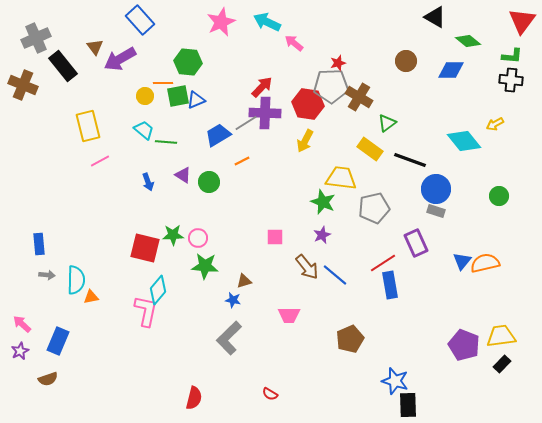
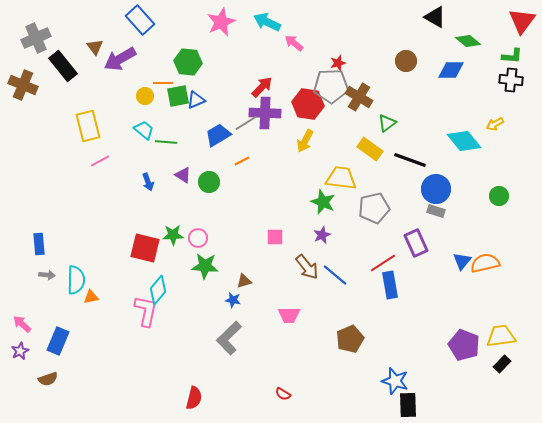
red semicircle at (270, 394): moved 13 px right
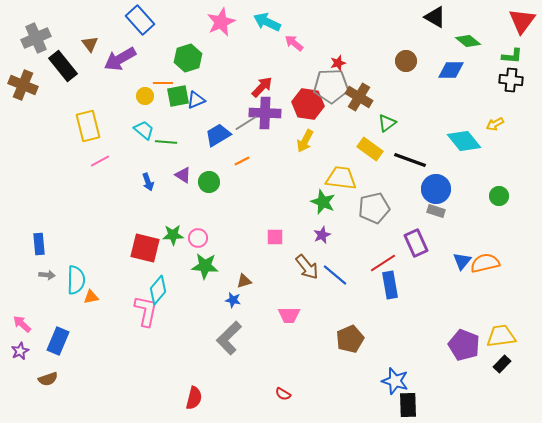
brown triangle at (95, 47): moved 5 px left, 3 px up
green hexagon at (188, 62): moved 4 px up; rotated 24 degrees counterclockwise
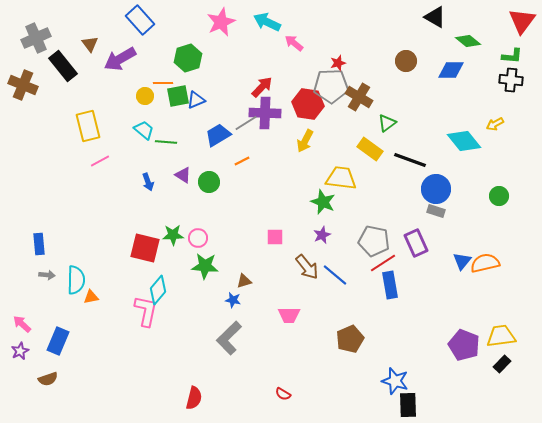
gray pentagon at (374, 208): moved 33 px down; rotated 24 degrees clockwise
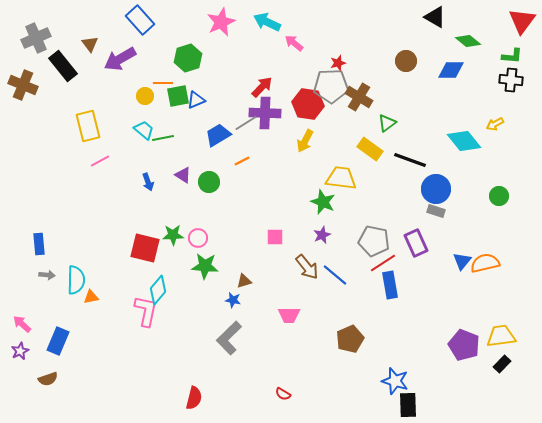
green line at (166, 142): moved 3 px left, 4 px up; rotated 15 degrees counterclockwise
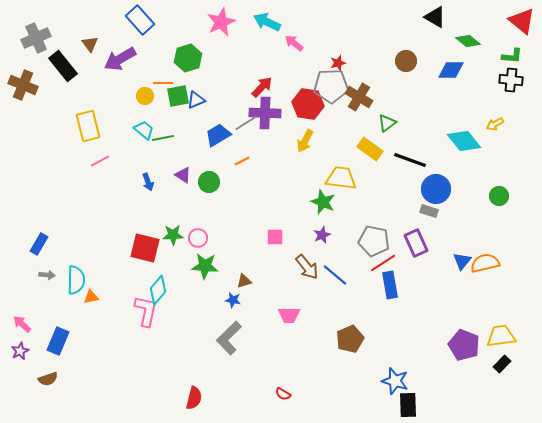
red triangle at (522, 21): rotated 28 degrees counterclockwise
gray rectangle at (436, 211): moved 7 px left
blue rectangle at (39, 244): rotated 35 degrees clockwise
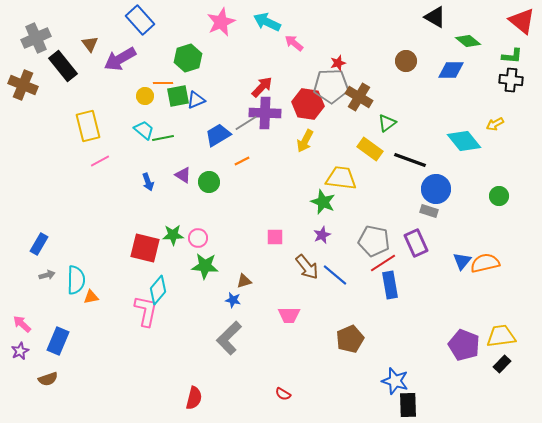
gray arrow at (47, 275): rotated 21 degrees counterclockwise
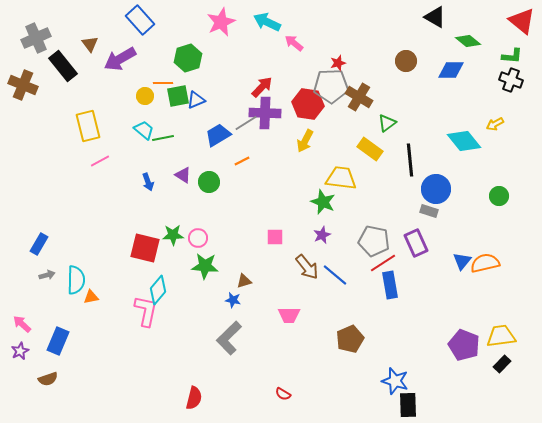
black cross at (511, 80): rotated 15 degrees clockwise
black line at (410, 160): rotated 64 degrees clockwise
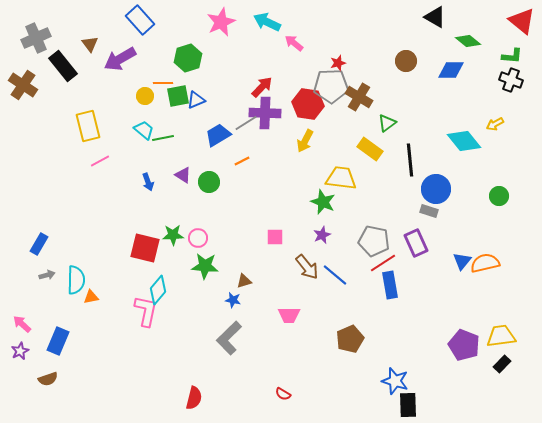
brown cross at (23, 85): rotated 12 degrees clockwise
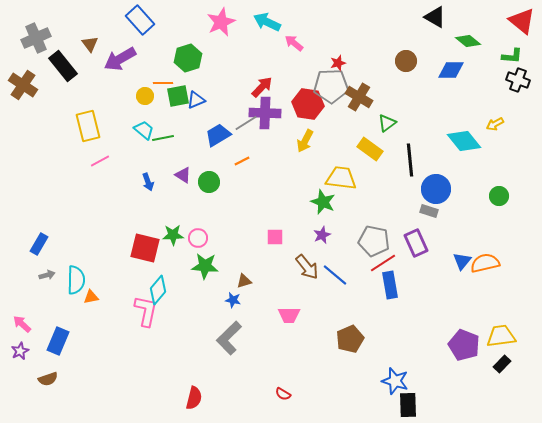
black cross at (511, 80): moved 7 px right
